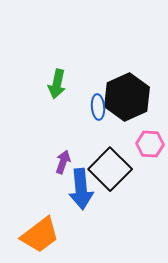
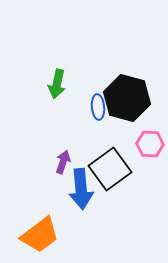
black hexagon: moved 1 px down; rotated 21 degrees counterclockwise
black square: rotated 9 degrees clockwise
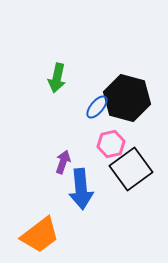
green arrow: moved 6 px up
blue ellipse: moved 1 px left; rotated 45 degrees clockwise
pink hexagon: moved 39 px left; rotated 16 degrees counterclockwise
black square: moved 21 px right
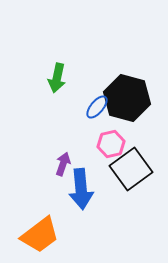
purple arrow: moved 2 px down
